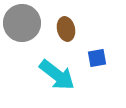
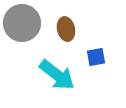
blue square: moved 1 px left, 1 px up
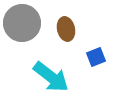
blue square: rotated 12 degrees counterclockwise
cyan arrow: moved 6 px left, 2 px down
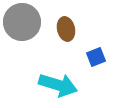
gray circle: moved 1 px up
cyan arrow: moved 7 px right, 8 px down; rotated 21 degrees counterclockwise
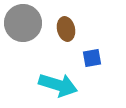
gray circle: moved 1 px right, 1 px down
blue square: moved 4 px left, 1 px down; rotated 12 degrees clockwise
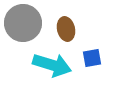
cyan arrow: moved 6 px left, 20 px up
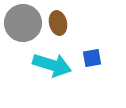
brown ellipse: moved 8 px left, 6 px up
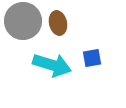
gray circle: moved 2 px up
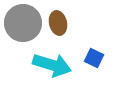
gray circle: moved 2 px down
blue square: moved 2 px right; rotated 36 degrees clockwise
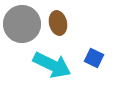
gray circle: moved 1 px left, 1 px down
cyan arrow: rotated 9 degrees clockwise
